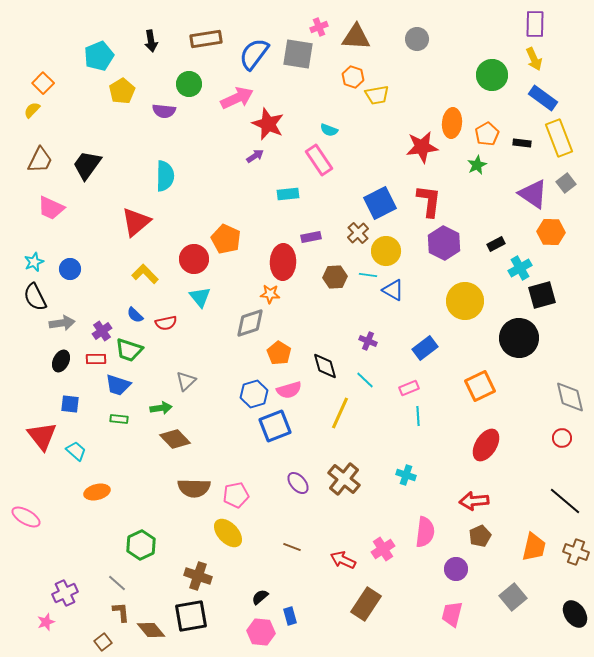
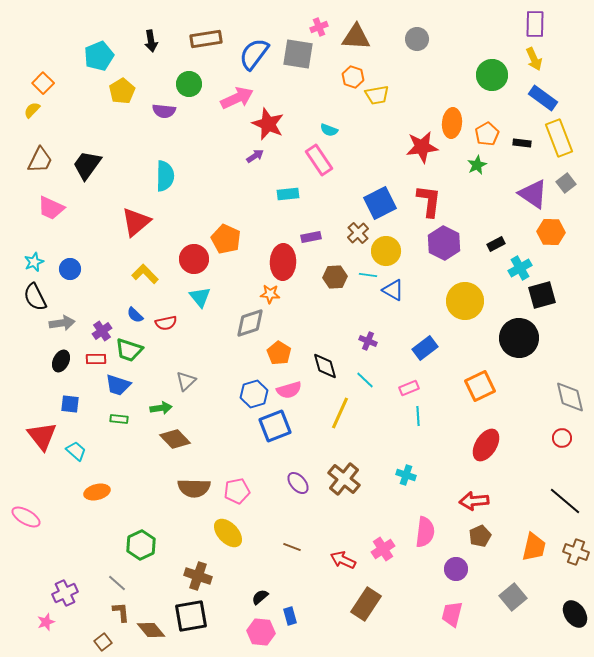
pink pentagon at (236, 495): moved 1 px right, 4 px up
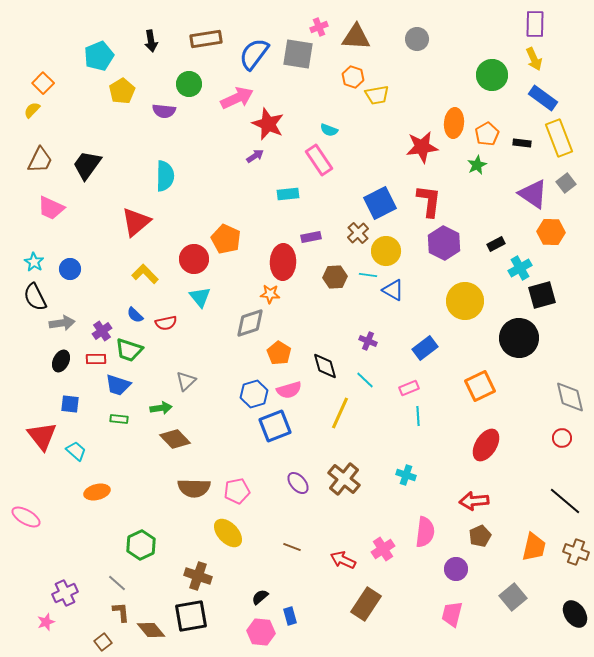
orange ellipse at (452, 123): moved 2 px right
cyan star at (34, 262): rotated 18 degrees counterclockwise
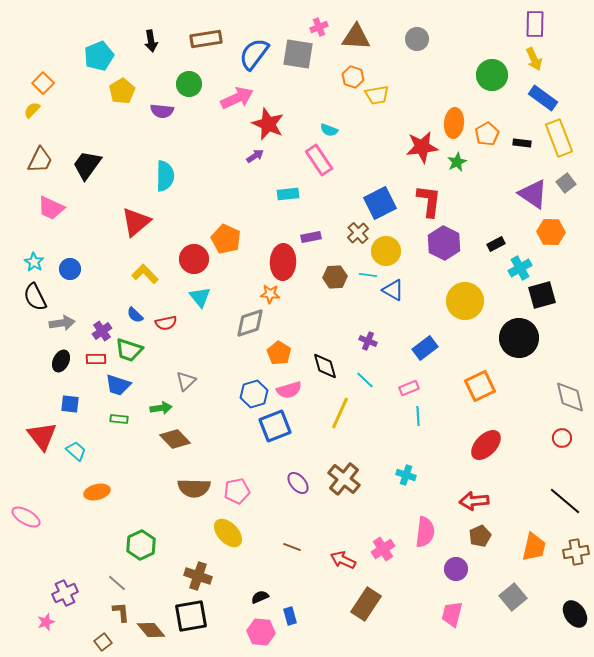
purple semicircle at (164, 111): moved 2 px left
green star at (477, 165): moved 20 px left, 3 px up
red ellipse at (486, 445): rotated 12 degrees clockwise
brown cross at (576, 552): rotated 30 degrees counterclockwise
black semicircle at (260, 597): rotated 18 degrees clockwise
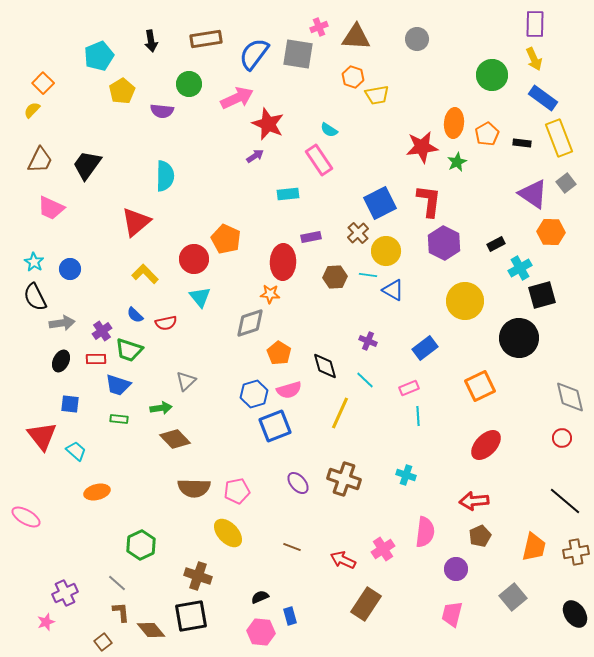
cyan semicircle at (329, 130): rotated 12 degrees clockwise
brown cross at (344, 479): rotated 20 degrees counterclockwise
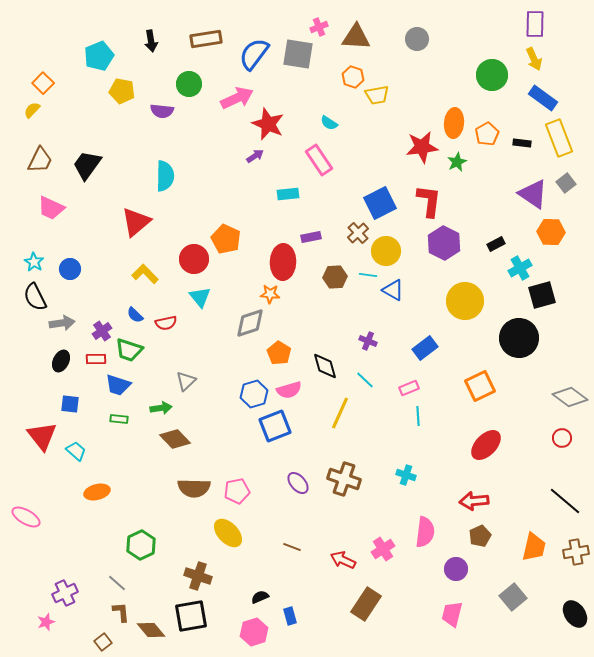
yellow pentagon at (122, 91): rotated 30 degrees counterclockwise
cyan semicircle at (329, 130): moved 7 px up
gray diamond at (570, 397): rotated 40 degrees counterclockwise
pink hexagon at (261, 632): moved 7 px left; rotated 24 degrees counterclockwise
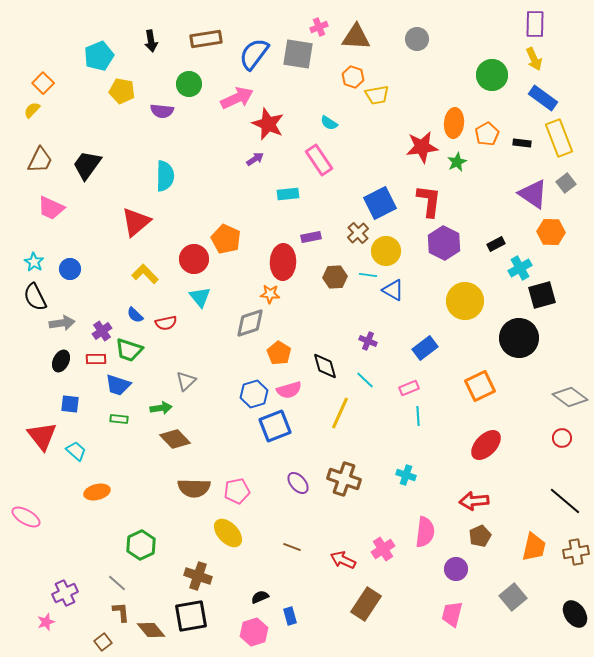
purple arrow at (255, 156): moved 3 px down
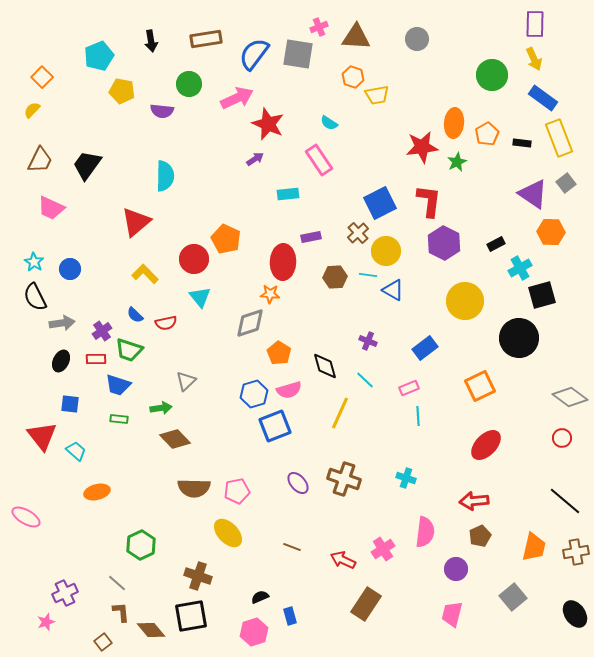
orange square at (43, 83): moved 1 px left, 6 px up
cyan cross at (406, 475): moved 3 px down
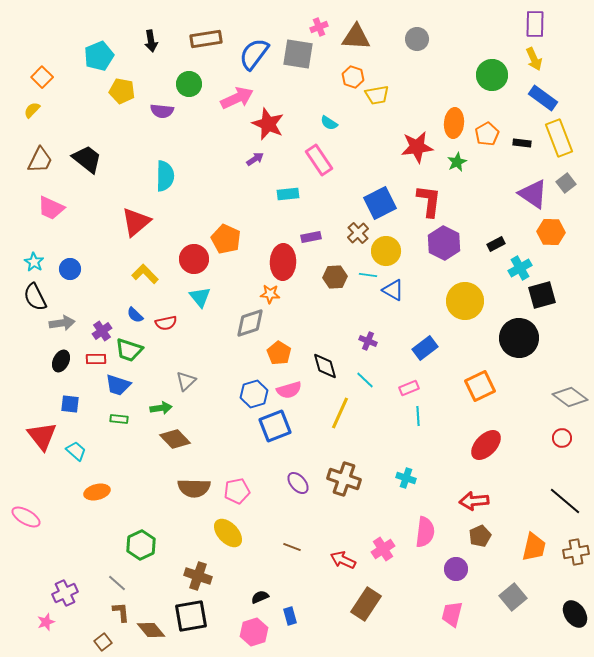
red star at (422, 147): moved 5 px left
black trapezoid at (87, 165): moved 6 px up; rotated 92 degrees clockwise
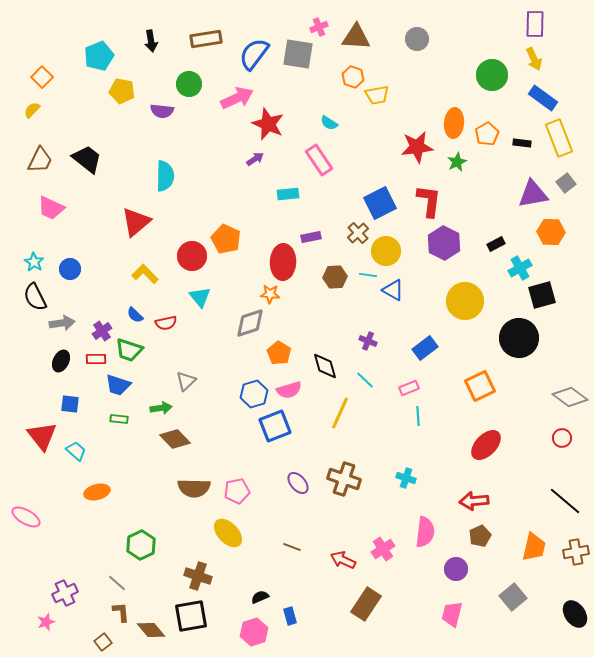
purple triangle at (533, 194): rotated 44 degrees counterclockwise
red circle at (194, 259): moved 2 px left, 3 px up
